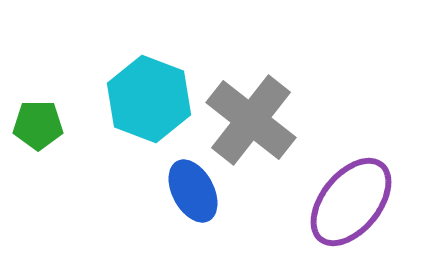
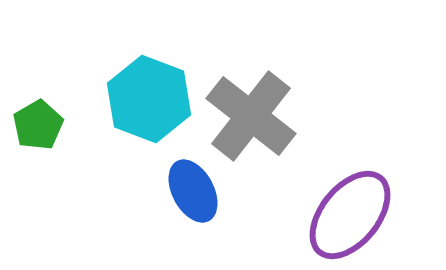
gray cross: moved 4 px up
green pentagon: rotated 30 degrees counterclockwise
purple ellipse: moved 1 px left, 13 px down
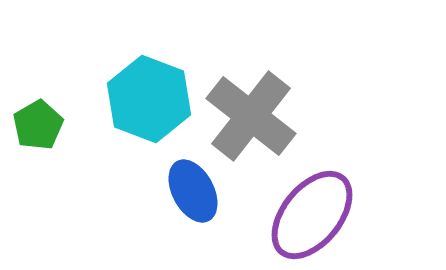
purple ellipse: moved 38 px left
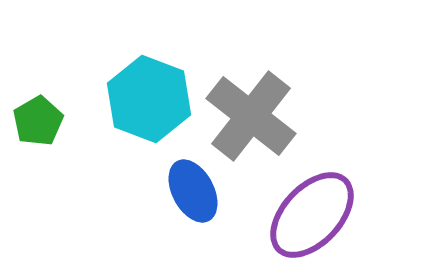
green pentagon: moved 4 px up
purple ellipse: rotated 4 degrees clockwise
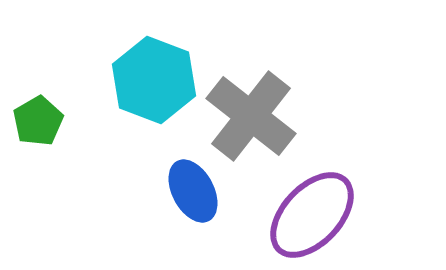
cyan hexagon: moved 5 px right, 19 px up
